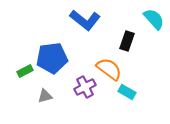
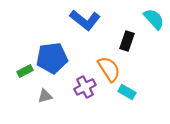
orange semicircle: rotated 20 degrees clockwise
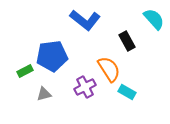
black rectangle: rotated 48 degrees counterclockwise
blue pentagon: moved 2 px up
gray triangle: moved 1 px left, 2 px up
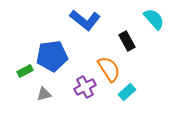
cyan rectangle: rotated 72 degrees counterclockwise
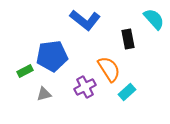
black rectangle: moved 1 px right, 2 px up; rotated 18 degrees clockwise
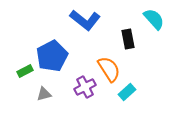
blue pentagon: rotated 20 degrees counterclockwise
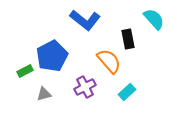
orange semicircle: moved 8 px up; rotated 8 degrees counterclockwise
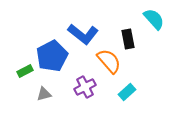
blue L-shape: moved 2 px left, 14 px down
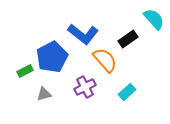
black rectangle: rotated 66 degrees clockwise
blue pentagon: moved 1 px down
orange semicircle: moved 4 px left, 1 px up
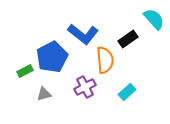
orange semicircle: rotated 36 degrees clockwise
